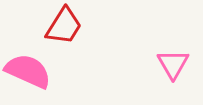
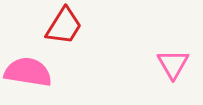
pink semicircle: moved 1 px down; rotated 15 degrees counterclockwise
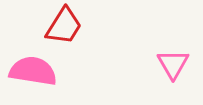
pink semicircle: moved 5 px right, 1 px up
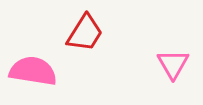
red trapezoid: moved 21 px right, 7 px down
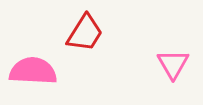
pink semicircle: rotated 6 degrees counterclockwise
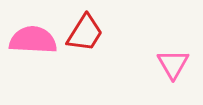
pink semicircle: moved 31 px up
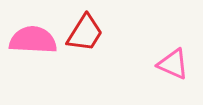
pink triangle: rotated 36 degrees counterclockwise
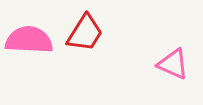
pink semicircle: moved 4 px left
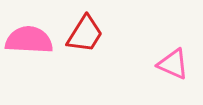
red trapezoid: moved 1 px down
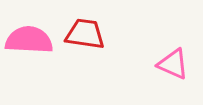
red trapezoid: rotated 114 degrees counterclockwise
